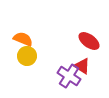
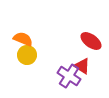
red ellipse: moved 2 px right
yellow circle: moved 1 px up
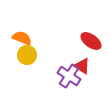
orange semicircle: moved 1 px left, 1 px up
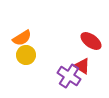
orange semicircle: rotated 126 degrees clockwise
yellow circle: moved 1 px left
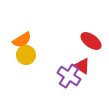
orange semicircle: moved 2 px down
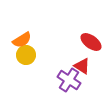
red ellipse: moved 1 px down
purple cross: moved 4 px down
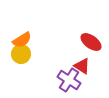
yellow circle: moved 5 px left, 1 px up
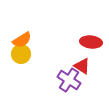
red ellipse: rotated 30 degrees counterclockwise
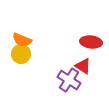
orange semicircle: rotated 54 degrees clockwise
red triangle: moved 1 px right
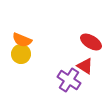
red ellipse: rotated 25 degrees clockwise
red triangle: moved 2 px right
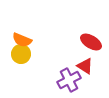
purple cross: rotated 30 degrees clockwise
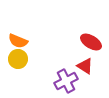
orange semicircle: moved 4 px left, 1 px down
yellow circle: moved 3 px left, 5 px down
purple cross: moved 3 px left, 1 px down
